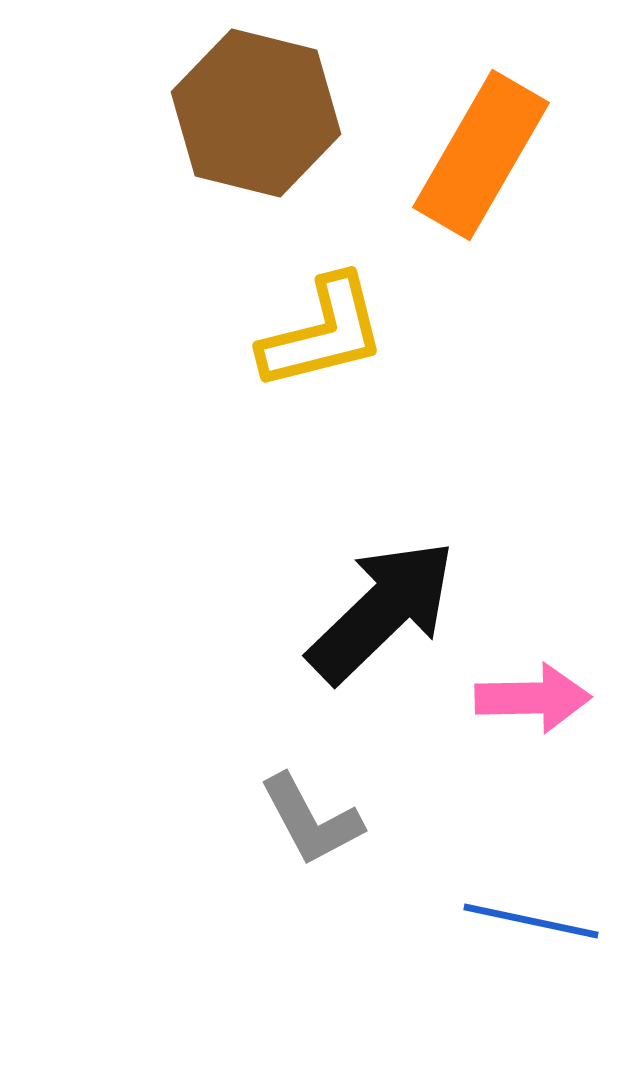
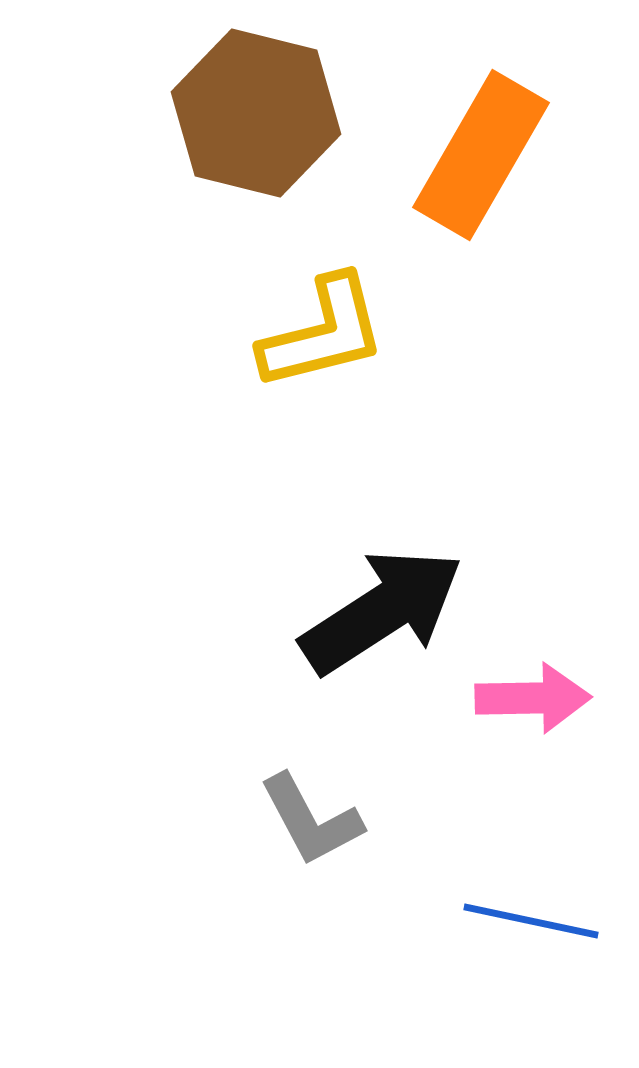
black arrow: rotated 11 degrees clockwise
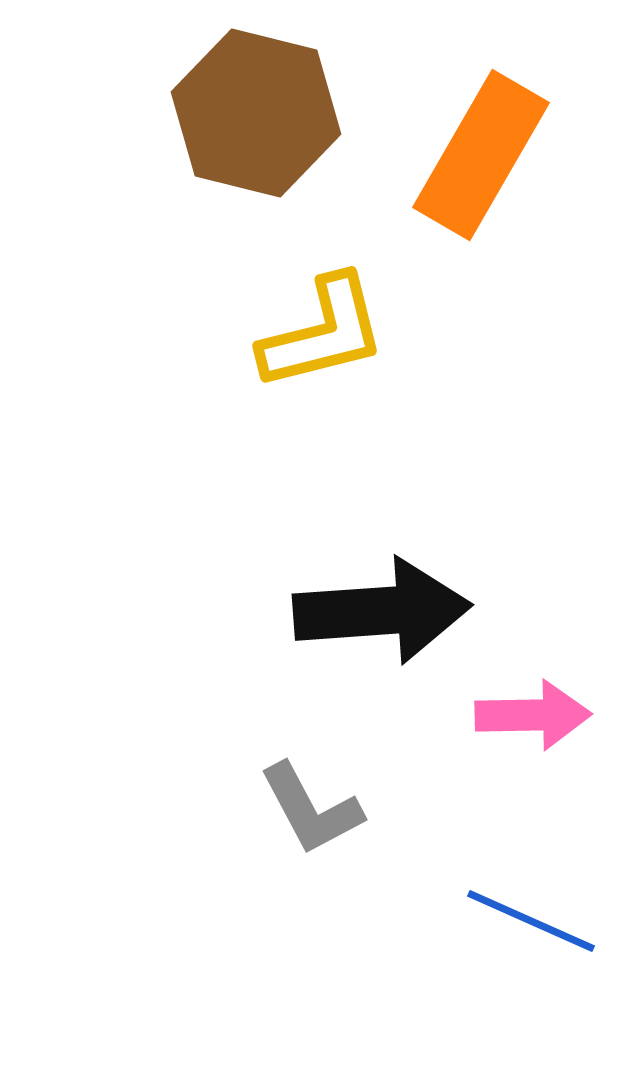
black arrow: rotated 29 degrees clockwise
pink arrow: moved 17 px down
gray L-shape: moved 11 px up
blue line: rotated 12 degrees clockwise
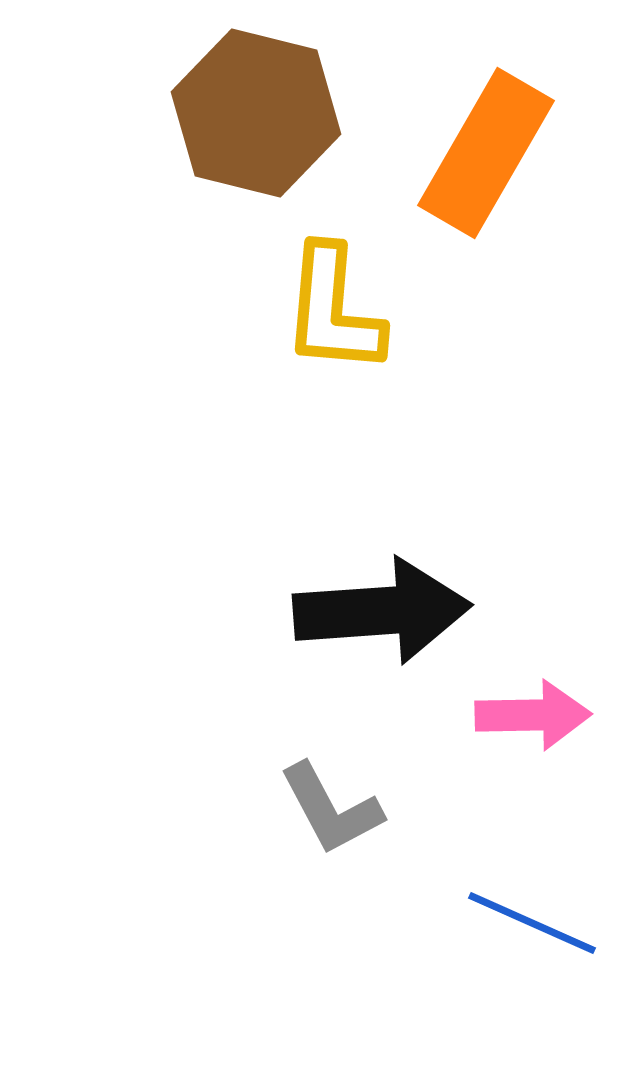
orange rectangle: moved 5 px right, 2 px up
yellow L-shape: moved 10 px right, 23 px up; rotated 109 degrees clockwise
gray L-shape: moved 20 px right
blue line: moved 1 px right, 2 px down
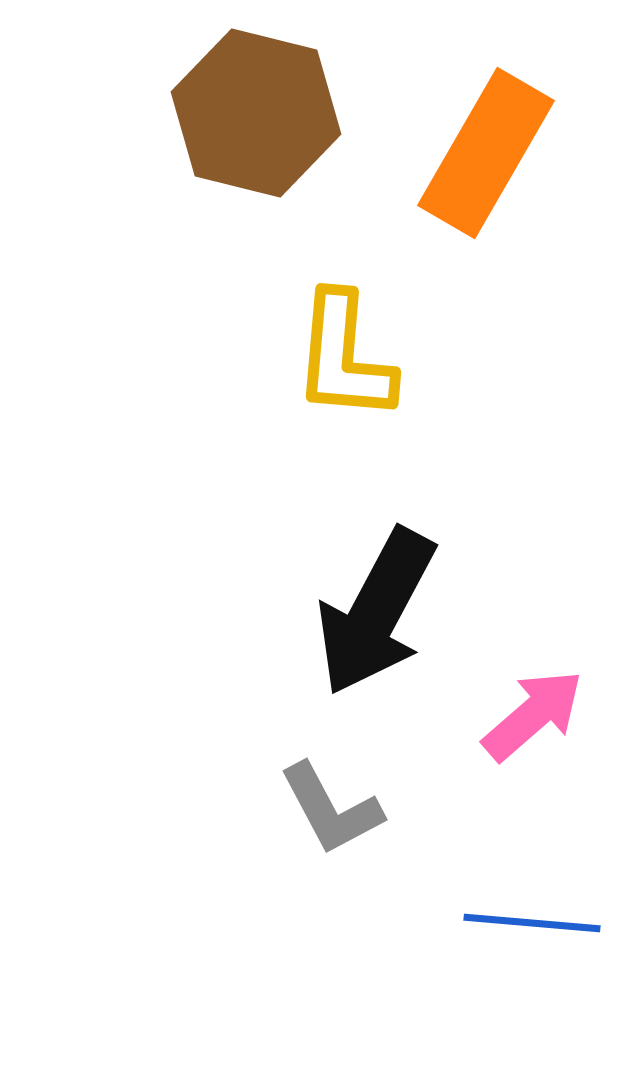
yellow L-shape: moved 11 px right, 47 px down
black arrow: moved 6 px left, 1 px down; rotated 122 degrees clockwise
pink arrow: rotated 40 degrees counterclockwise
blue line: rotated 19 degrees counterclockwise
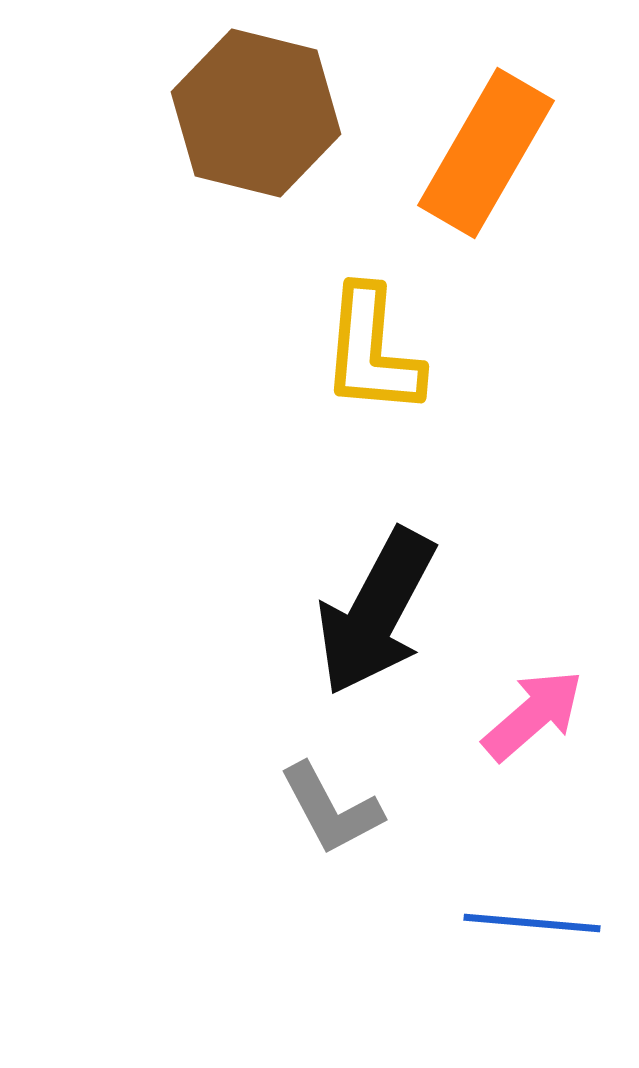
yellow L-shape: moved 28 px right, 6 px up
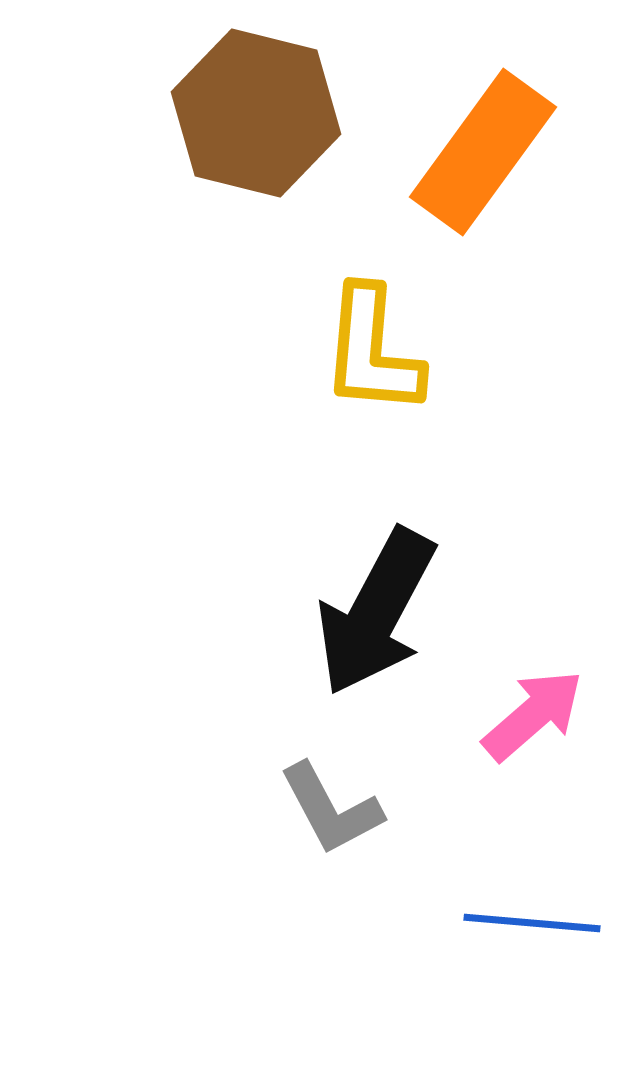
orange rectangle: moved 3 px left, 1 px up; rotated 6 degrees clockwise
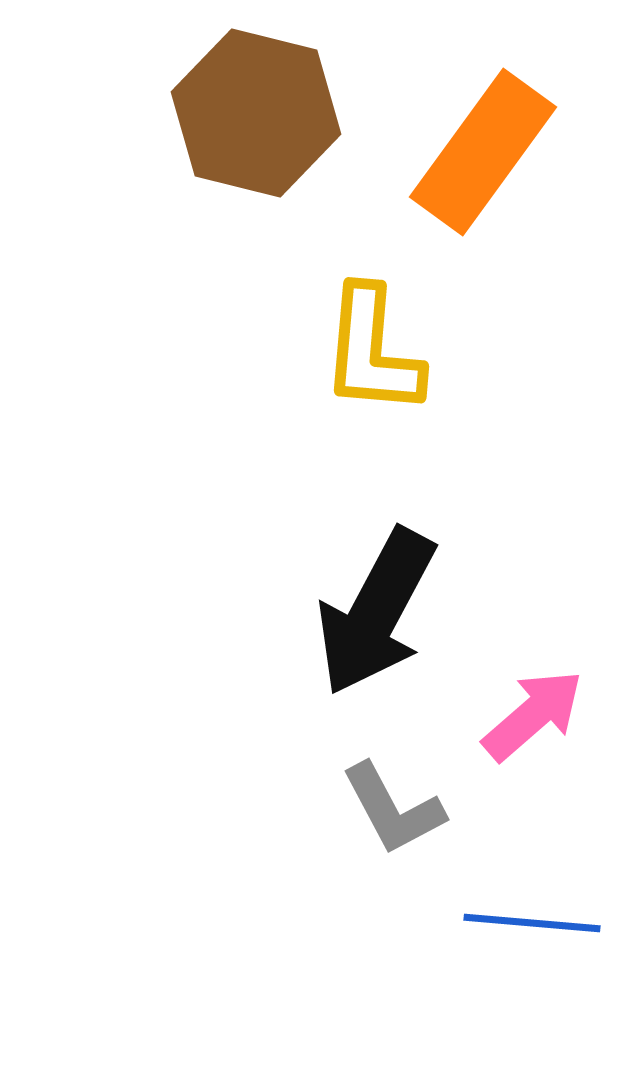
gray L-shape: moved 62 px right
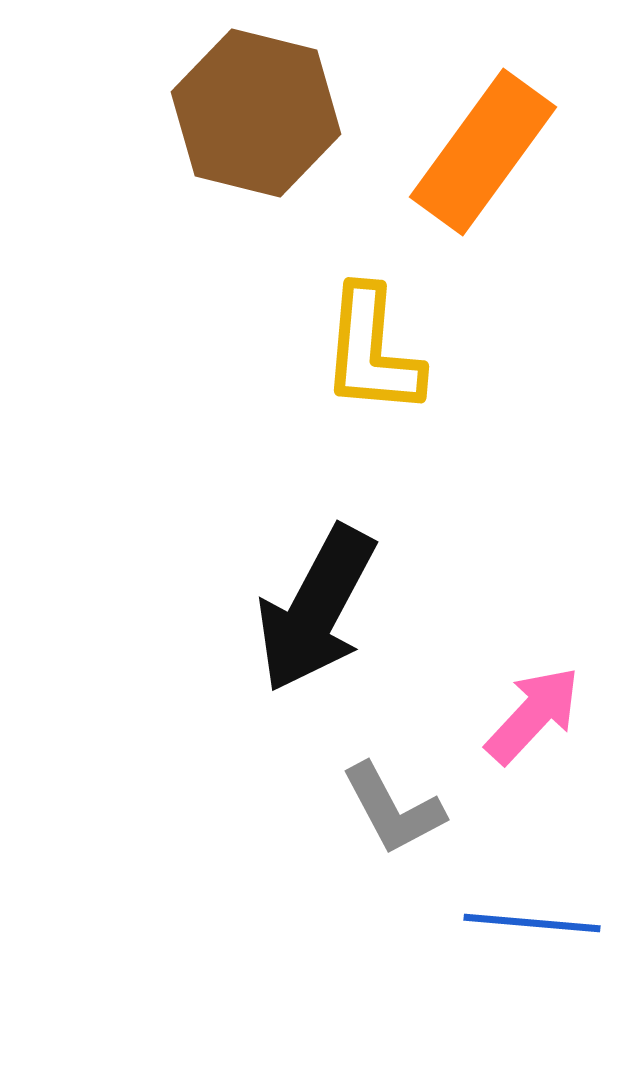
black arrow: moved 60 px left, 3 px up
pink arrow: rotated 6 degrees counterclockwise
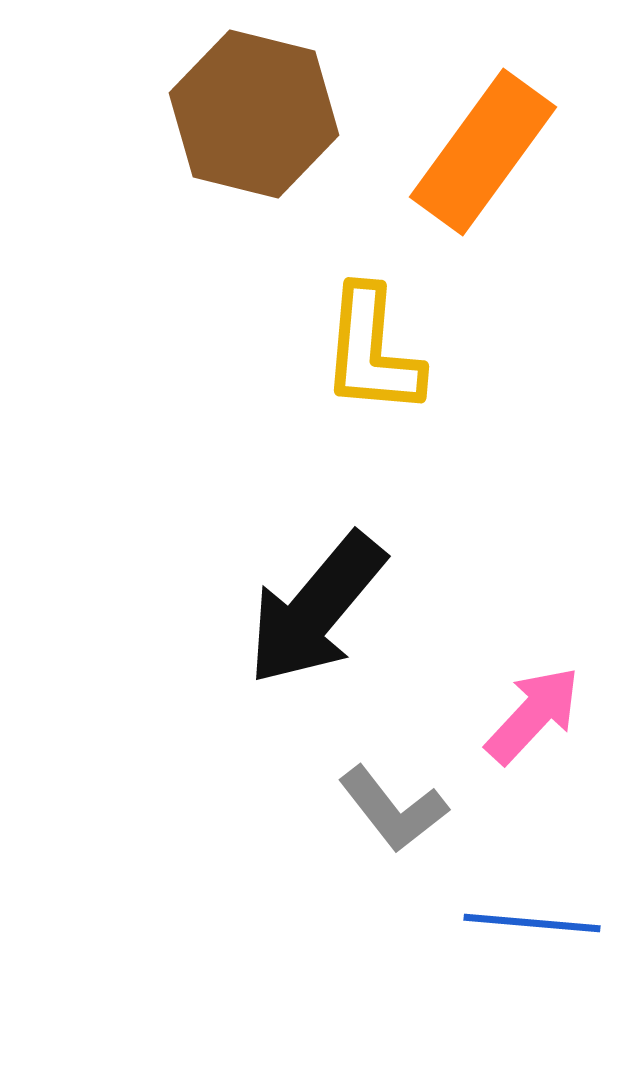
brown hexagon: moved 2 px left, 1 px down
black arrow: rotated 12 degrees clockwise
gray L-shape: rotated 10 degrees counterclockwise
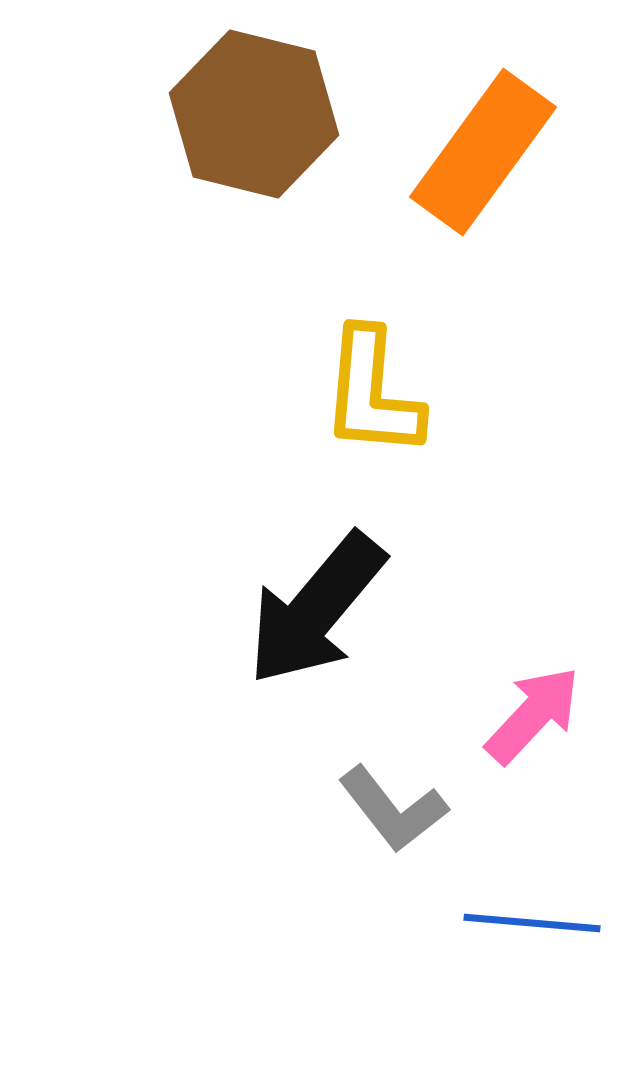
yellow L-shape: moved 42 px down
